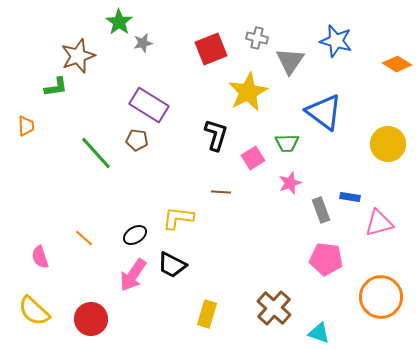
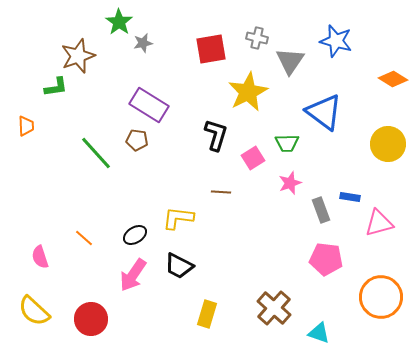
red square: rotated 12 degrees clockwise
orange diamond: moved 4 px left, 15 px down
black trapezoid: moved 7 px right, 1 px down
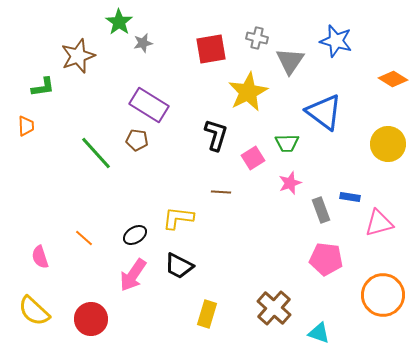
green L-shape: moved 13 px left
orange circle: moved 2 px right, 2 px up
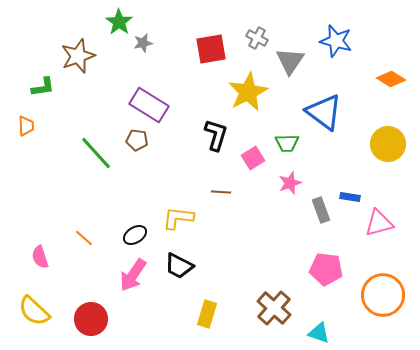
gray cross: rotated 15 degrees clockwise
orange diamond: moved 2 px left
pink pentagon: moved 10 px down
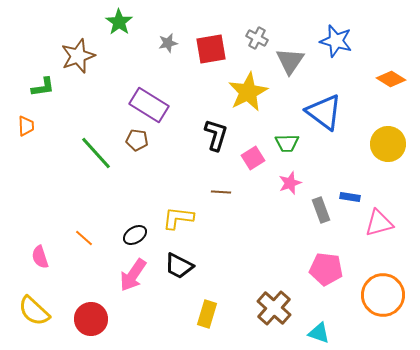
gray star: moved 25 px right
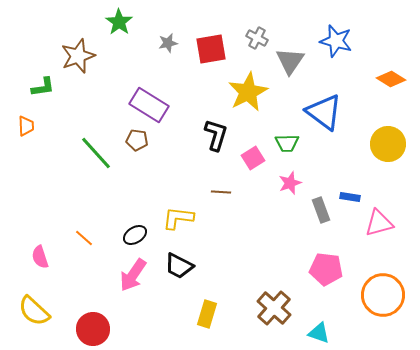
red circle: moved 2 px right, 10 px down
